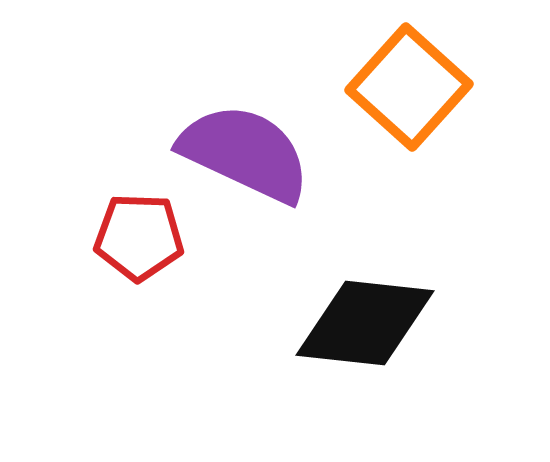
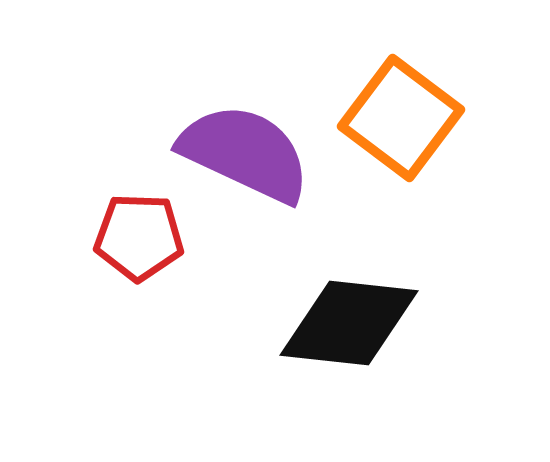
orange square: moved 8 px left, 31 px down; rotated 5 degrees counterclockwise
black diamond: moved 16 px left
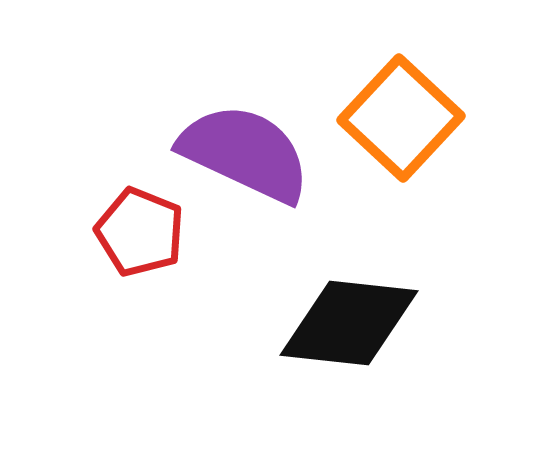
orange square: rotated 6 degrees clockwise
red pentagon: moved 1 px right, 5 px up; rotated 20 degrees clockwise
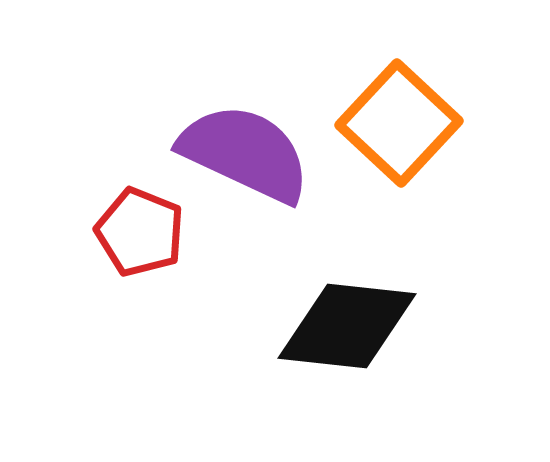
orange square: moved 2 px left, 5 px down
black diamond: moved 2 px left, 3 px down
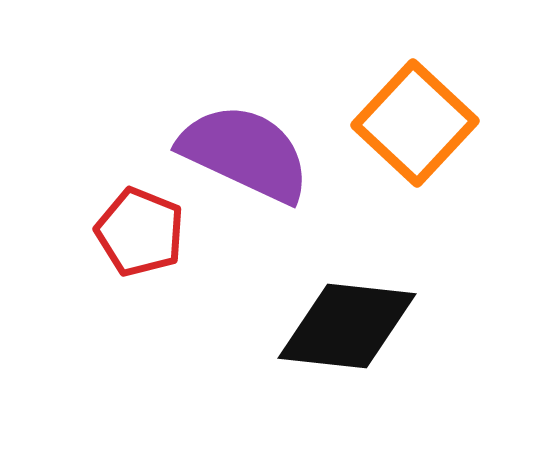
orange square: moved 16 px right
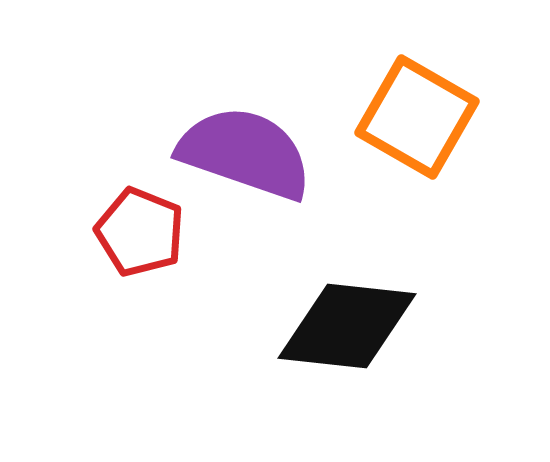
orange square: moved 2 px right, 6 px up; rotated 13 degrees counterclockwise
purple semicircle: rotated 6 degrees counterclockwise
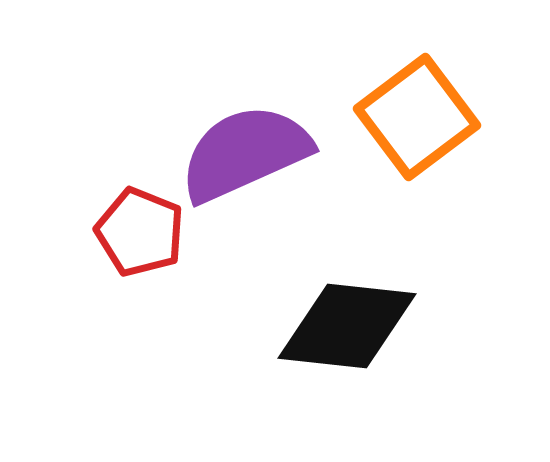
orange square: rotated 23 degrees clockwise
purple semicircle: rotated 43 degrees counterclockwise
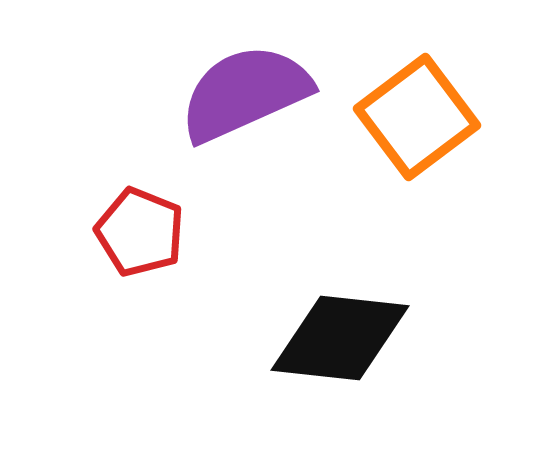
purple semicircle: moved 60 px up
black diamond: moved 7 px left, 12 px down
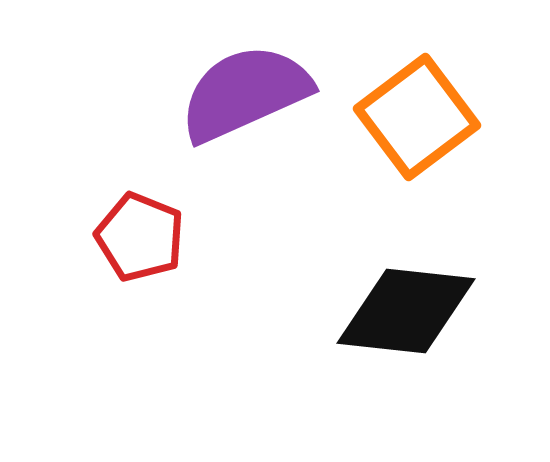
red pentagon: moved 5 px down
black diamond: moved 66 px right, 27 px up
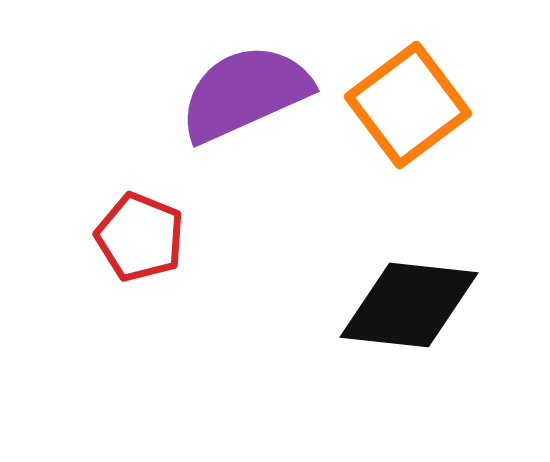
orange square: moved 9 px left, 12 px up
black diamond: moved 3 px right, 6 px up
